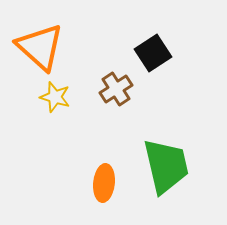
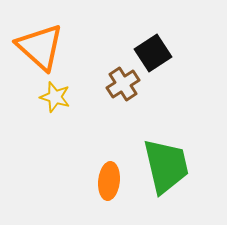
brown cross: moved 7 px right, 5 px up
orange ellipse: moved 5 px right, 2 px up
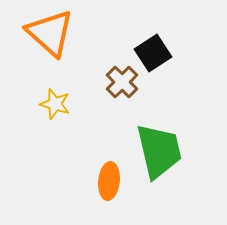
orange triangle: moved 10 px right, 14 px up
brown cross: moved 1 px left, 2 px up; rotated 12 degrees counterclockwise
yellow star: moved 7 px down
green trapezoid: moved 7 px left, 15 px up
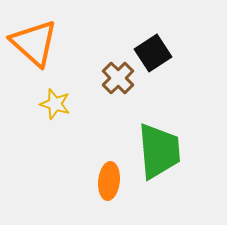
orange triangle: moved 16 px left, 10 px down
brown cross: moved 4 px left, 4 px up
green trapezoid: rotated 8 degrees clockwise
